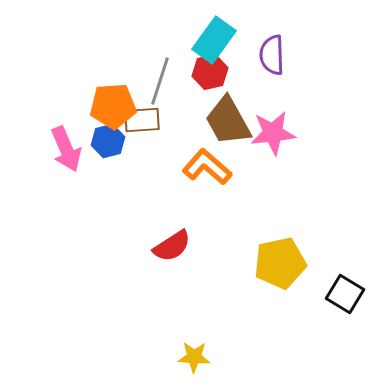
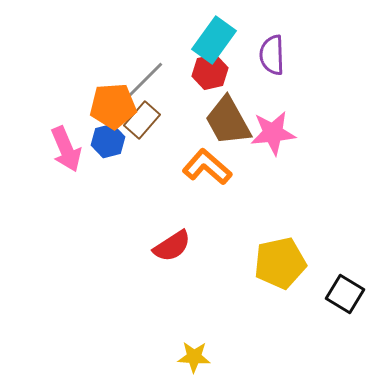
gray line: moved 16 px left; rotated 27 degrees clockwise
brown rectangle: rotated 45 degrees counterclockwise
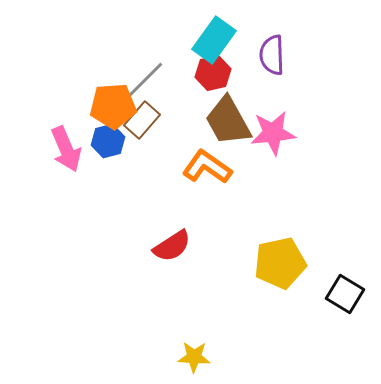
red hexagon: moved 3 px right, 1 px down
orange L-shape: rotated 6 degrees counterclockwise
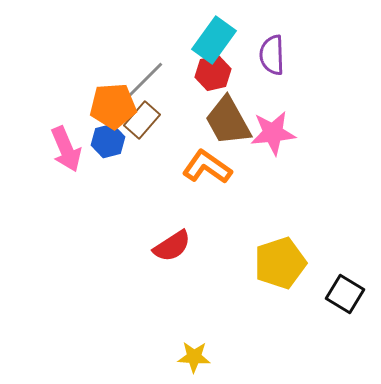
yellow pentagon: rotated 6 degrees counterclockwise
